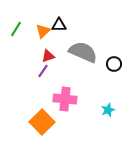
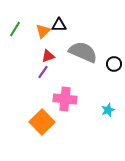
green line: moved 1 px left
purple line: moved 1 px down
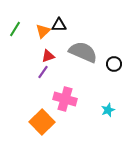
pink cross: rotated 10 degrees clockwise
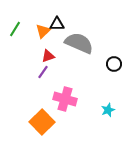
black triangle: moved 2 px left, 1 px up
gray semicircle: moved 4 px left, 9 px up
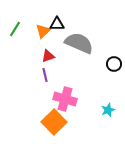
purple line: moved 2 px right, 3 px down; rotated 48 degrees counterclockwise
orange square: moved 12 px right
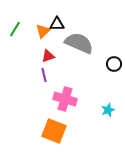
purple line: moved 1 px left
orange square: moved 9 px down; rotated 25 degrees counterclockwise
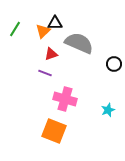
black triangle: moved 2 px left, 1 px up
red triangle: moved 3 px right, 2 px up
purple line: moved 1 px right, 2 px up; rotated 56 degrees counterclockwise
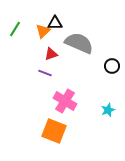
black circle: moved 2 px left, 2 px down
pink cross: moved 2 px down; rotated 15 degrees clockwise
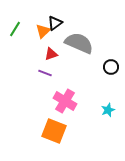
black triangle: rotated 35 degrees counterclockwise
black circle: moved 1 px left, 1 px down
